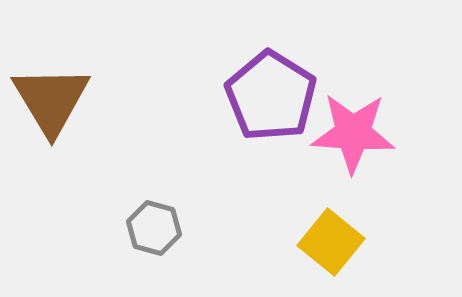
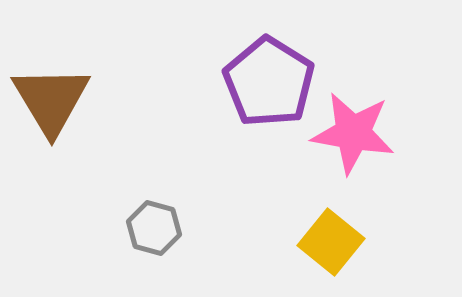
purple pentagon: moved 2 px left, 14 px up
pink star: rotated 6 degrees clockwise
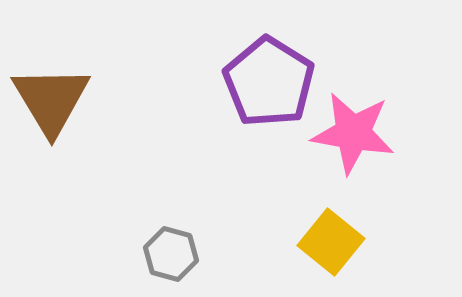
gray hexagon: moved 17 px right, 26 px down
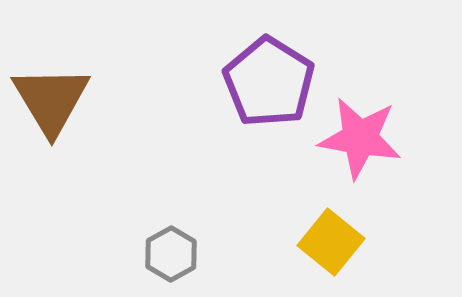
pink star: moved 7 px right, 5 px down
gray hexagon: rotated 16 degrees clockwise
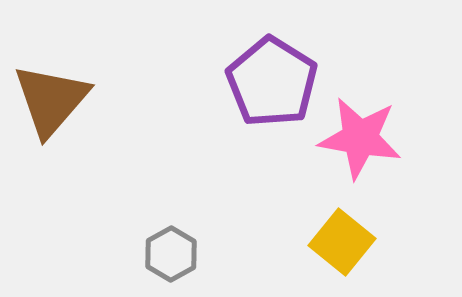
purple pentagon: moved 3 px right
brown triangle: rotated 12 degrees clockwise
yellow square: moved 11 px right
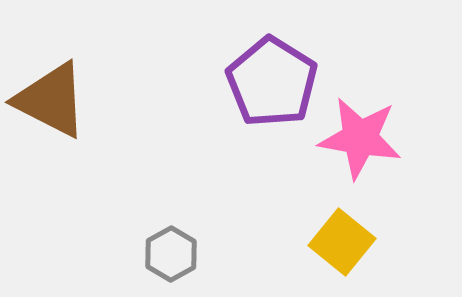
brown triangle: rotated 44 degrees counterclockwise
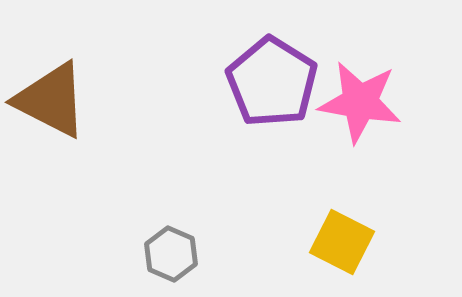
pink star: moved 36 px up
yellow square: rotated 12 degrees counterclockwise
gray hexagon: rotated 8 degrees counterclockwise
